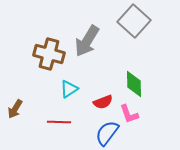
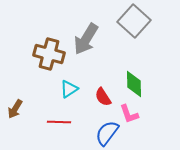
gray arrow: moved 1 px left, 2 px up
red semicircle: moved 5 px up; rotated 78 degrees clockwise
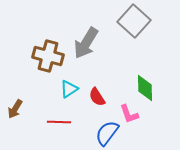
gray arrow: moved 4 px down
brown cross: moved 1 px left, 2 px down
green diamond: moved 11 px right, 4 px down
red semicircle: moved 6 px left
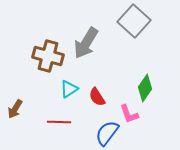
green diamond: rotated 36 degrees clockwise
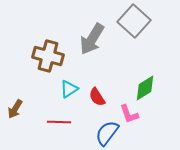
gray arrow: moved 6 px right, 4 px up
green diamond: rotated 24 degrees clockwise
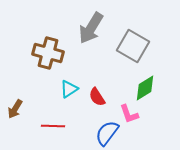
gray square: moved 1 px left, 25 px down; rotated 12 degrees counterclockwise
gray arrow: moved 1 px left, 11 px up
brown cross: moved 3 px up
red line: moved 6 px left, 4 px down
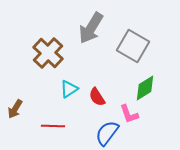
brown cross: rotated 28 degrees clockwise
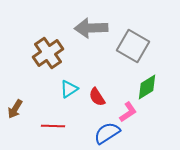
gray arrow: rotated 56 degrees clockwise
brown cross: rotated 12 degrees clockwise
green diamond: moved 2 px right, 1 px up
pink L-shape: moved 1 px left, 2 px up; rotated 105 degrees counterclockwise
blue semicircle: rotated 20 degrees clockwise
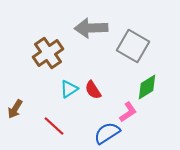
red semicircle: moved 4 px left, 7 px up
red line: moved 1 px right; rotated 40 degrees clockwise
